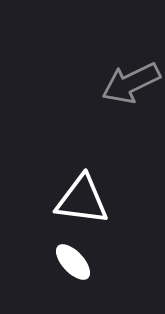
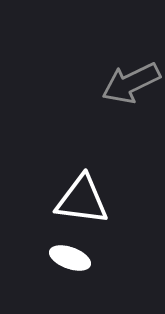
white ellipse: moved 3 px left, 4 px up; rotated 27 degrees counterclockwise
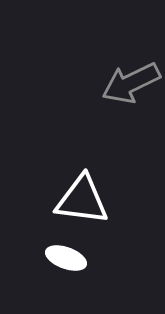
white ellipse: moved 4 px left
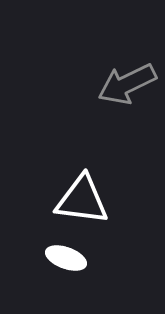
gray arrow: moved 4 px left, 1 px down
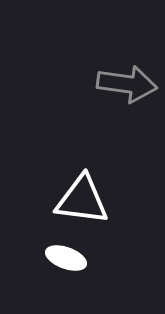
gray arrow: rotated 146 degrees counterclockwise
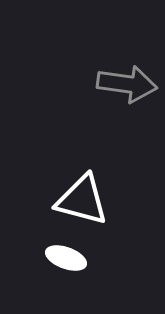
white triangle: rotated 8 degrees clockwise
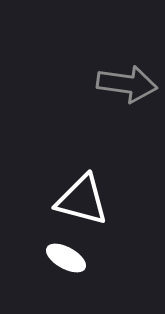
white ellipse: rotated 9 degrees clockwise
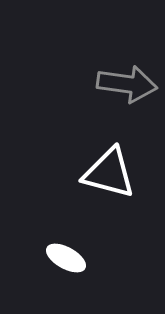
white triangle: moved 27 px right, 27 px up
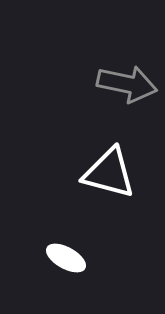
gray arrow: rotated 4 degrees clockwise
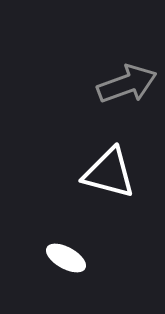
gray arrow: rotated 32 degrees counterclockwise
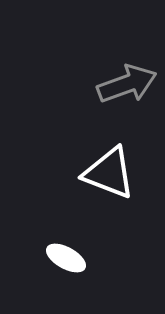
white triangle: rotated 6 degrees clockwise
